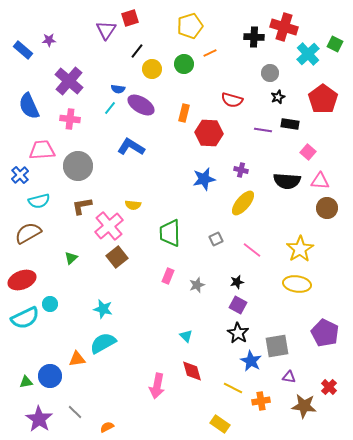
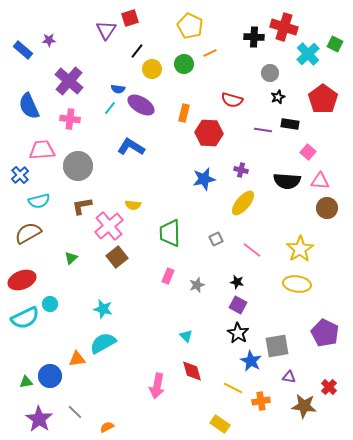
yellow pentagon at (190, 26): rotated 30 degrees counterclockwise
black star at (237, 282): rotated 24 degrees clockwise
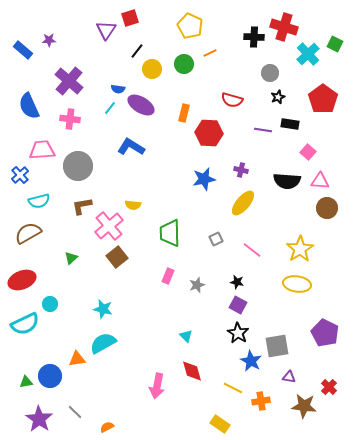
cyan semicircle at (25, 318): moved 6 px down
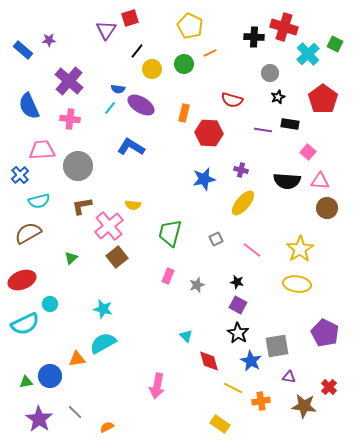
green trapezoid at (170, 233): rotated 16 degrees clockwise
red diamond at (192, 371): moved 17 px right, 10 px up
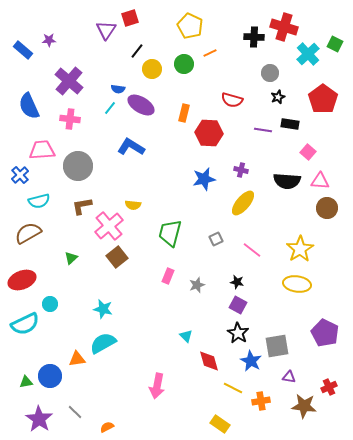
red cross at (329, 387): rotated 21 degrees clockwise
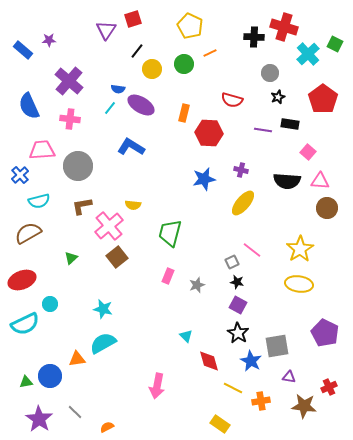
red square at (130, 18): moved 3 px right, 1 px down
gray square at (216, 239): moved 16 px right, 23 px down
yellow ellipse at (297, 284): moved 2 px right
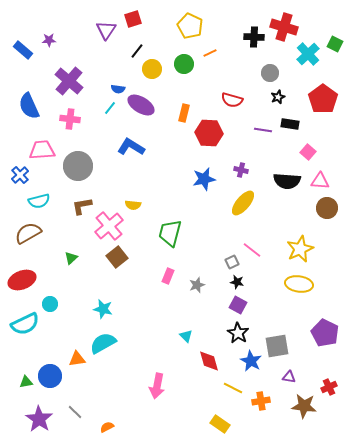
yellow star at (300, 249): rotated 8 degrees clockwise
